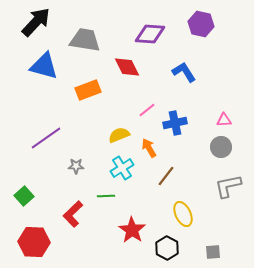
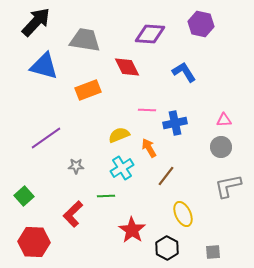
pink line: rotated 42 degrees clockwise
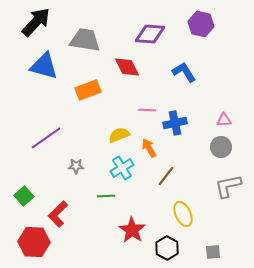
red L-shape: moved 15 px left
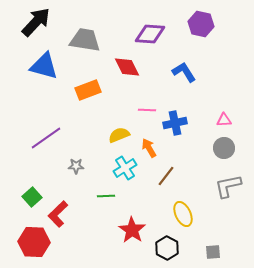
gray circle: moved 3 px right, 1 px down
cyan cross: moved 3 px right
green square: moved 8 px right, 1 px down
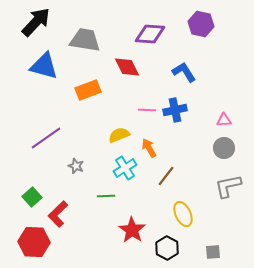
blue cross: moved 13 px up
gray star: rotated 21 degrees clockwise
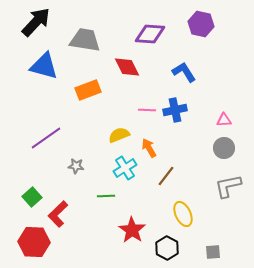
gray star: rotated 14 degrees counterclockwise
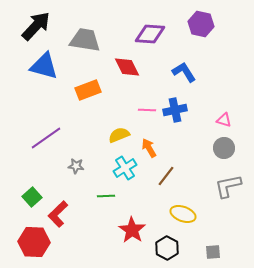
black arrow: moved 4 px down
pink triangle: rotated 21 degrees clockwise
yellow ellipse: rotated 45 degrees counterclockwise
